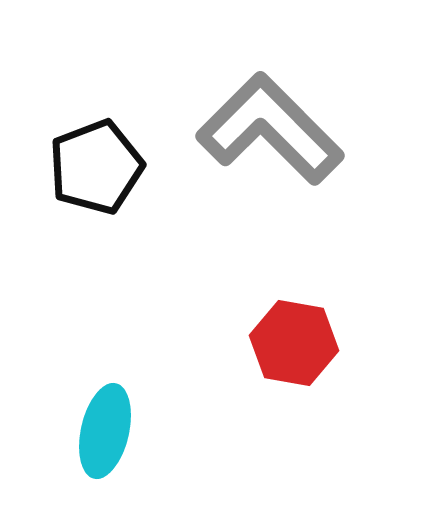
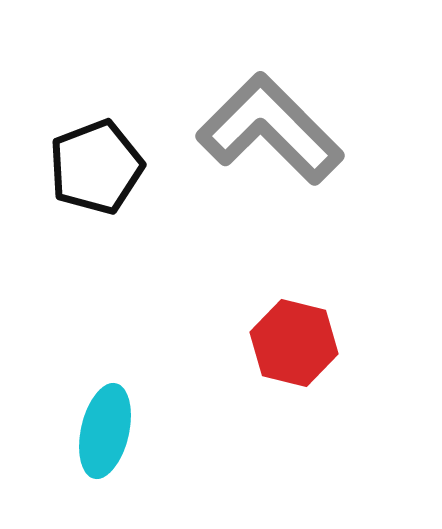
red hexagon: rotated 4 degrees clockwise
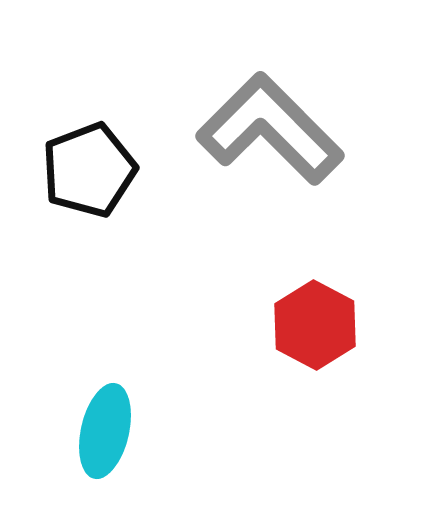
black pentagon: moved 7 px left, 3 px down
red hexagon: moved 21 px right, 18 px up; rotated 14 degrees clockwise
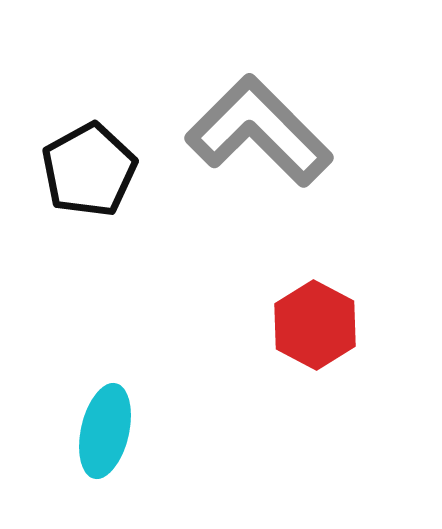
gray L-shape: moved 11 px left, 2 px down
black pentagon: rotated 8 degrees counterclockwise
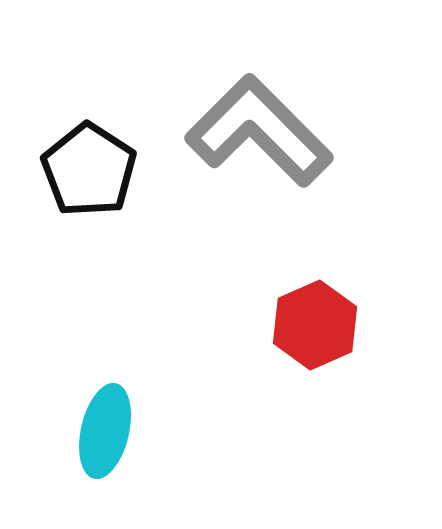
black pentagon: rotated 10 degrees counterclockwise
red hexagon: rotated 8 degrees clockwise
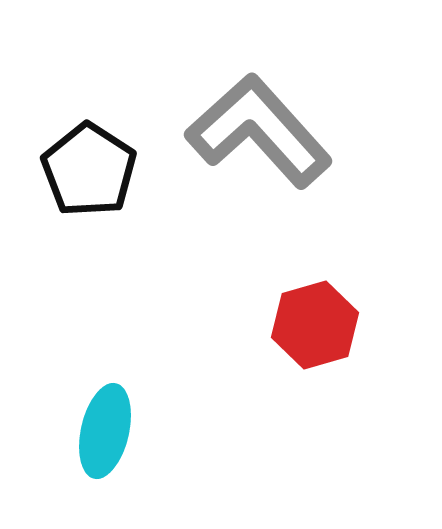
gray L-shape: rotated 3 degrees clockwise
red hexagon: rotated 8 degrees clockwise
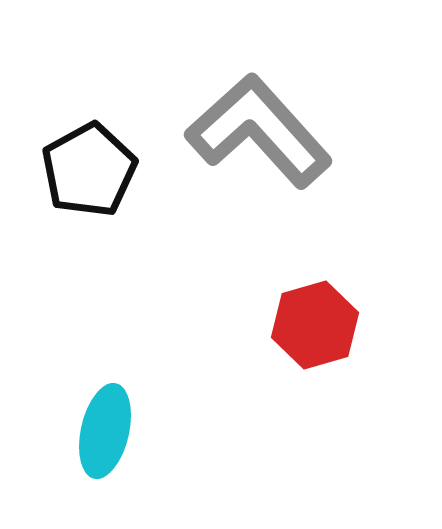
black pentagon: rotated 10 degrees clockwise
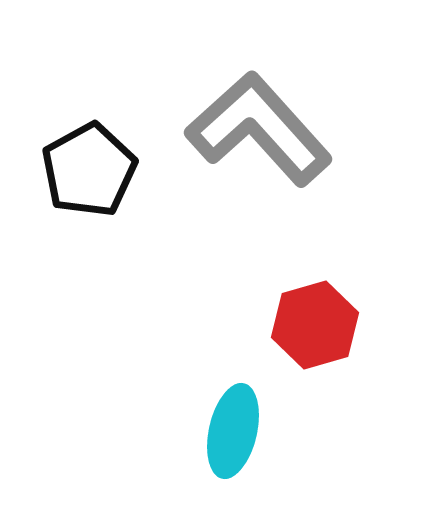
gray L-shape: moved 2 px up
cyan ellipse: moved 128 px right
